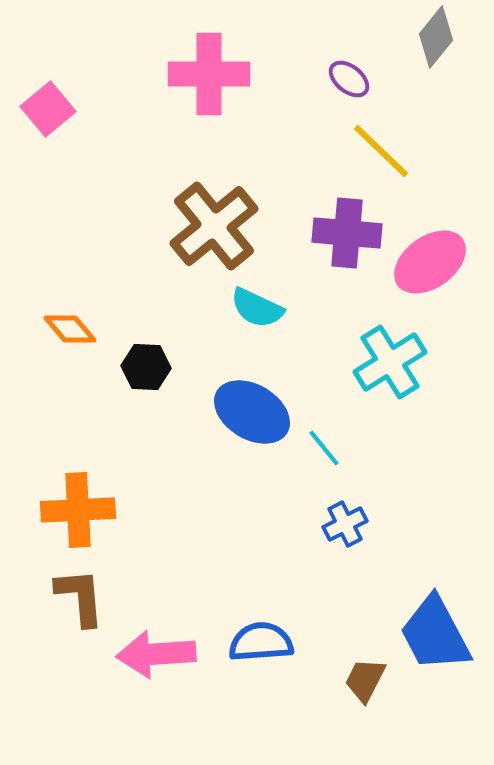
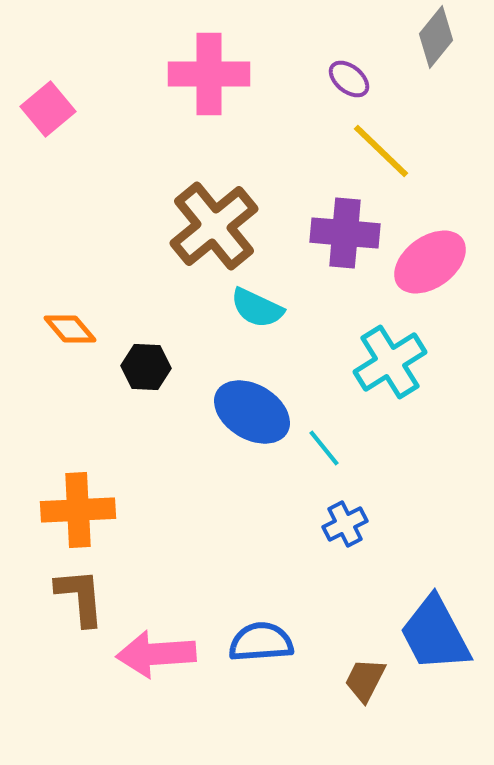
purple cross: moved 2 px left
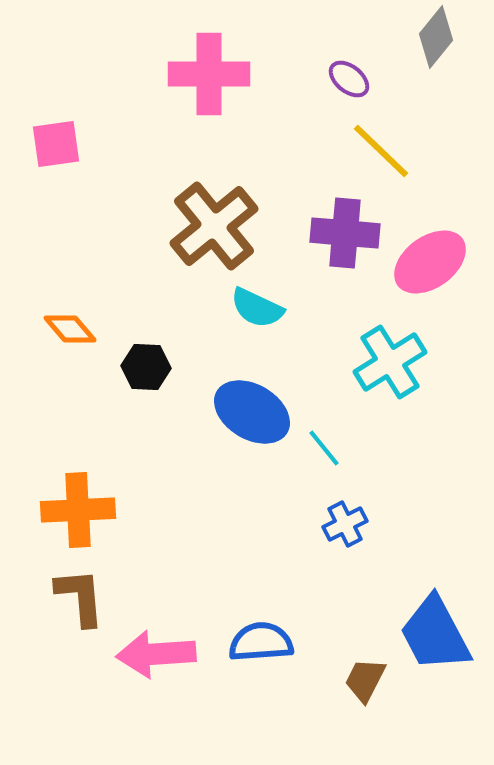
pink square: moved 8 px right, 35 px down; rotated 32 degrees clockwise
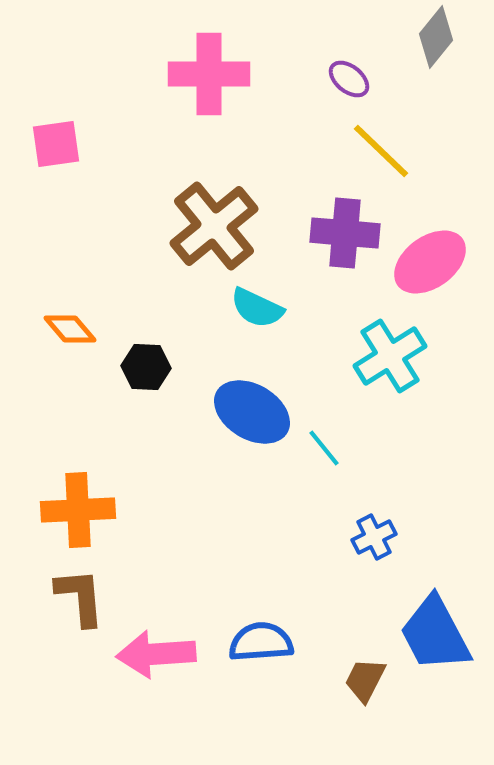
cyan cross: moved 6 px up
blue cross: moved 29 px right, 13 px down
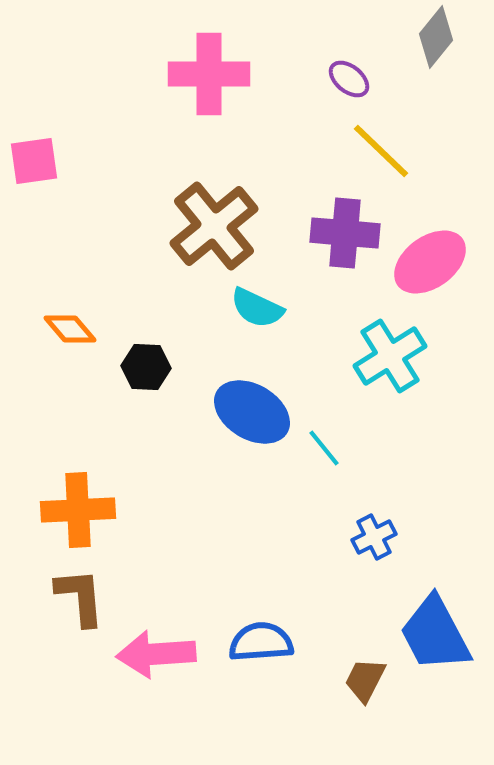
pink square: moved 22 px left, 17 px down
